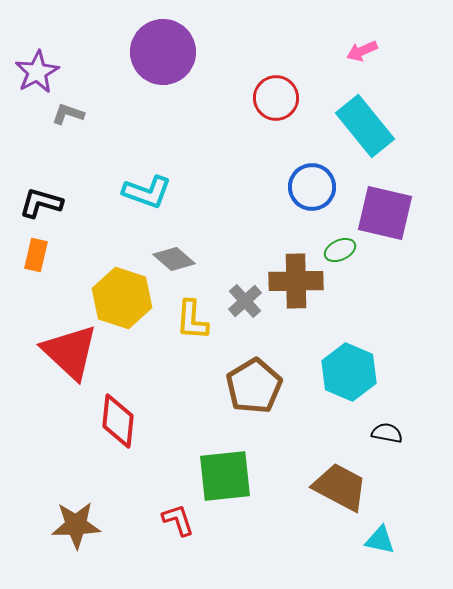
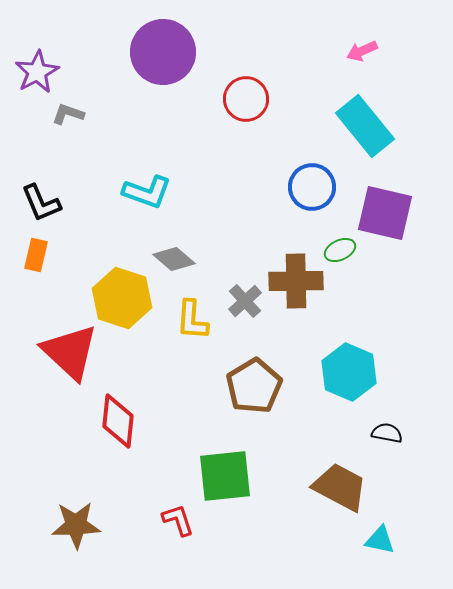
red circle: moved 30 px left, 1 px down
black L-shape: rotated 129 degrees counterclockwise
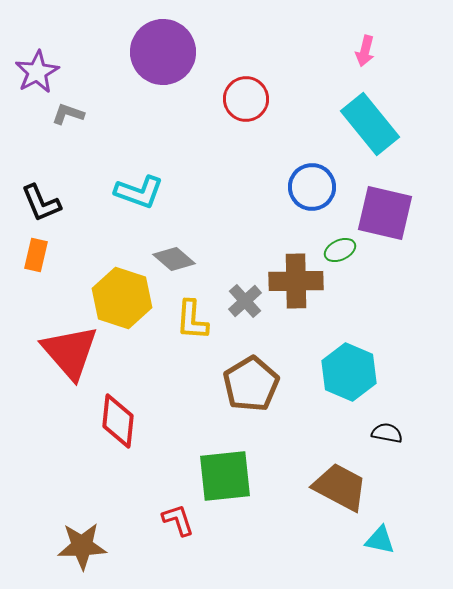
pink arrow: moved 3 px right; rotated 52 degrees counterclockwise
cyan rectangle: moved 5 px right, 2 px up
cyan L-shape: moved 8 px left
red triangle: rotated 6 degrees clockwise
brown pentagon: moved 3 px left, 2 px up
brown star: moved 6 px right, 21 px down
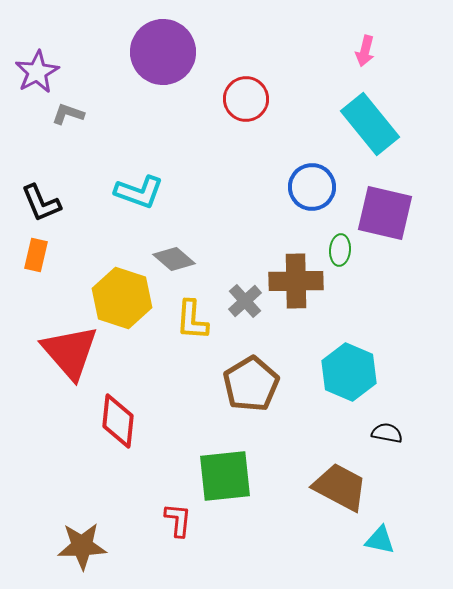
green ellipse: rotated 60 degrees counterclockwise
red L-shape: rotated 24 degrees clockwise
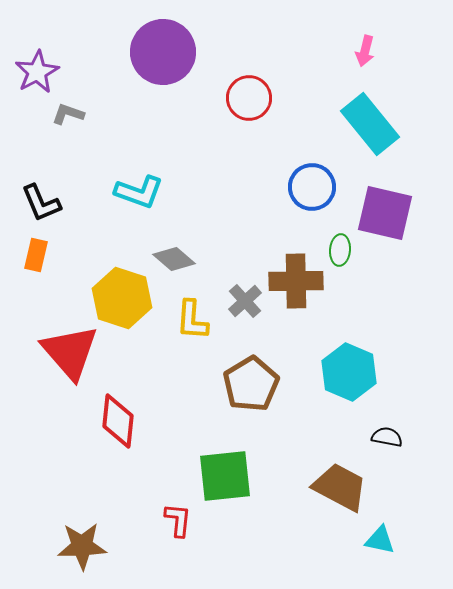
red circle: moved 3 px right, 1 px up
black semicircle: moved 4 px down
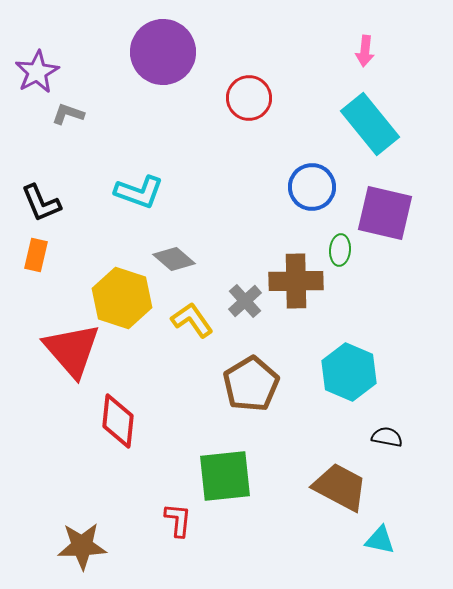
pink arrow: rotated 8 degrees counterclockwise
yellow L-shape: rotated 141 degrees clockwise
red triangle: moved 2 px right, 2 px up
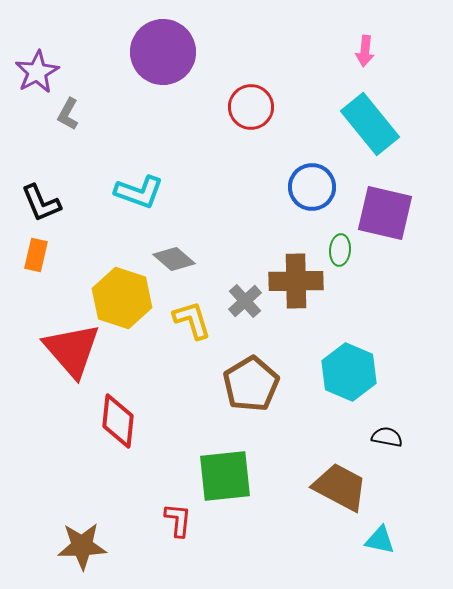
red circle: moved 2 px right, 9 px down
gray L-shape: rotated 80 degrees counterclockwise
yellow L-shape: rotated 18 degrees clockwise
